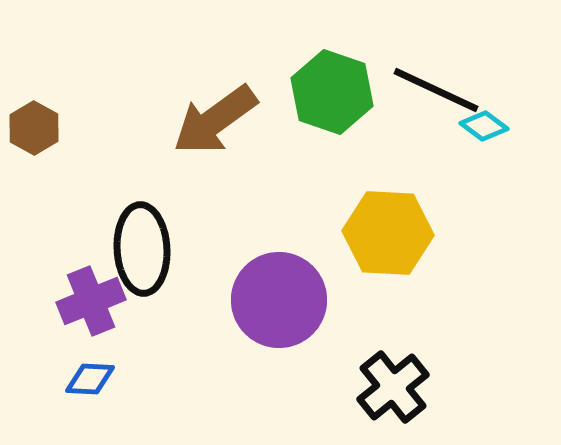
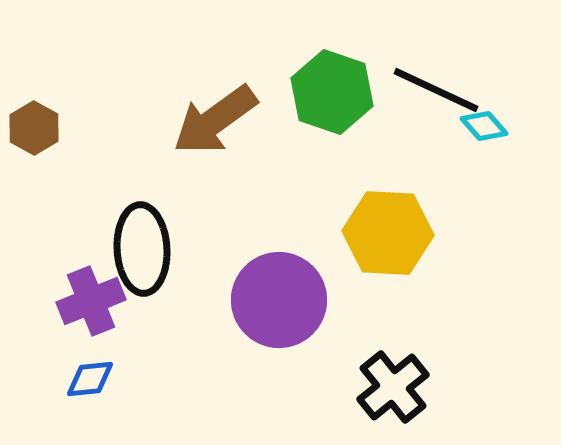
cyan diamond: rotated 12 degrees clockwise
blue diamond: rotated 9 degrees counterclockwise
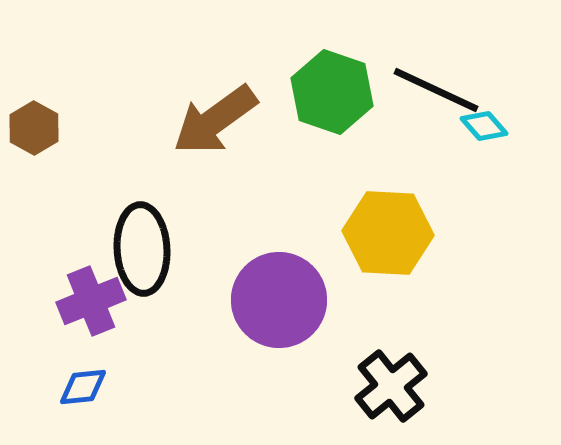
blue diamond: moved 7 px left, 8 px down
black cross: moved 2 px left, 1 px up
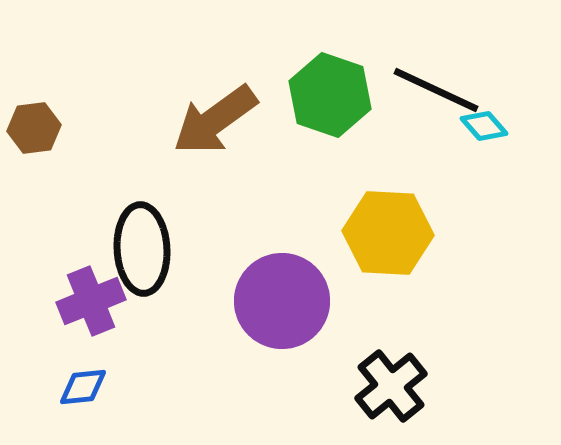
green hexagon: moved 2 px left, 3 px down
brown hexagon: rotated 24 degrees clockwise
purple circle: moved 3 px right, 1 px down
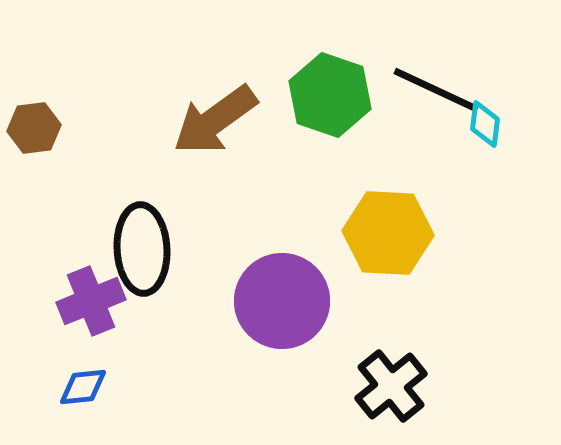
cyan diamond: moved 1 px right, 2 px up; rotated 48 degrees clockwise
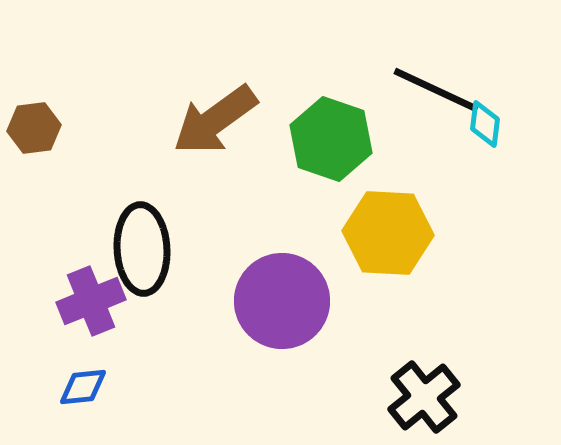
green hexagon: moved 1 px right, 44 px down
black cross: moved 33 px right, 11 px down
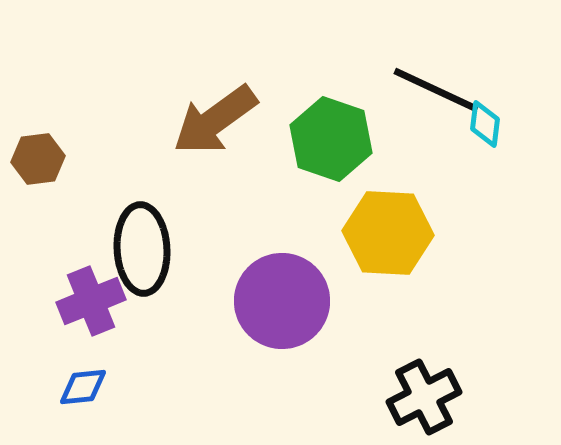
brown hexagon: moved 4 px right, 31 px down
black cross: rotated 12 degrees clockwise
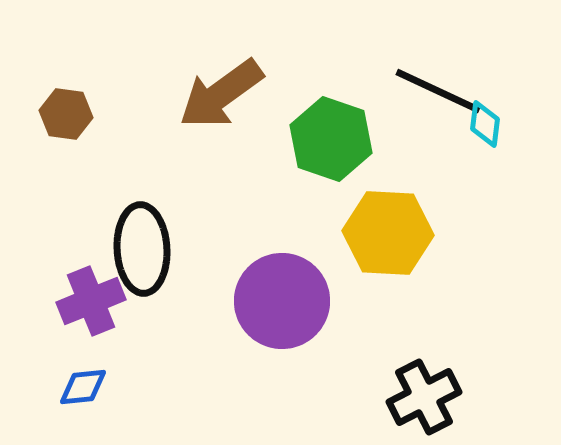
black line: moved 2 px right, 1 px down
brown arrow: moved 6 px right, 26 px up
brown hexagon: moved 28 px right, 45 px up; rotated 15 degrees clockwise
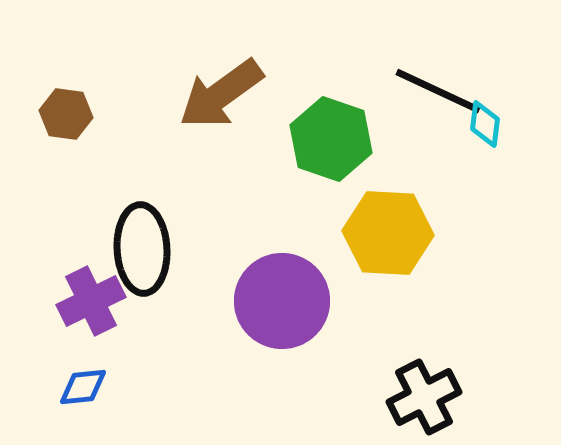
purple cross: rotated 4 degrees counterclockwise
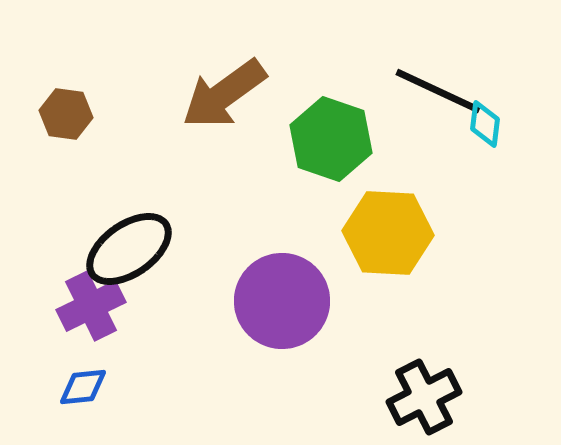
brown arrow: moved 3 px right
black ellipse: moved 13 px left; rotated 58 degrees clockwise
purple cross: moved 5 px down
